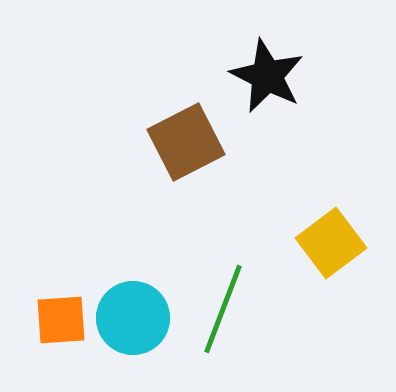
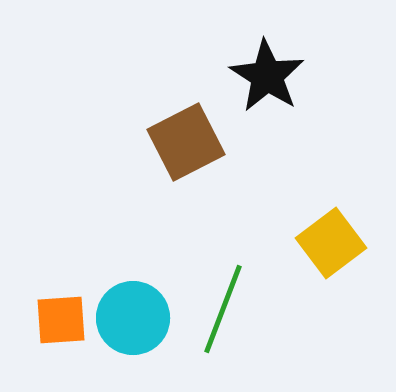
black star: rotated 6 degrees clockwise
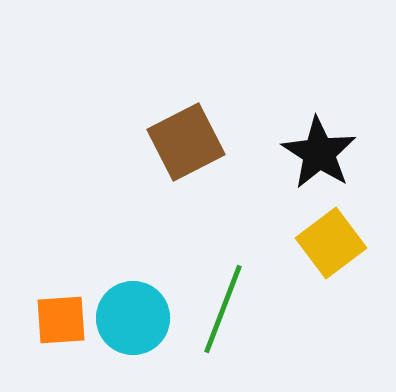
black star: moved 52 px right, 77 px down
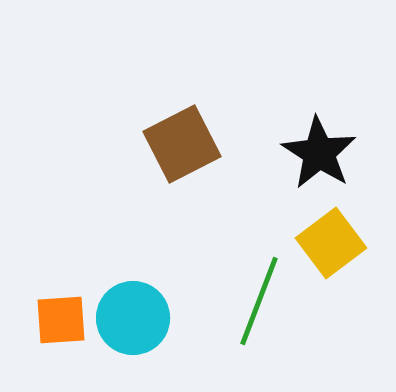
brown square: moved 4 px left, 2 px down
green line: moved 36 px right, 8 px up
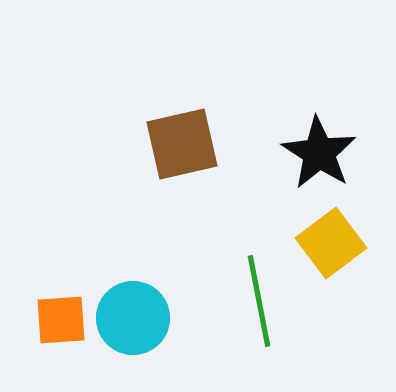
brown square: rotated 14 degrees clockwise
green line: rotated 32 degrees counterclockwise
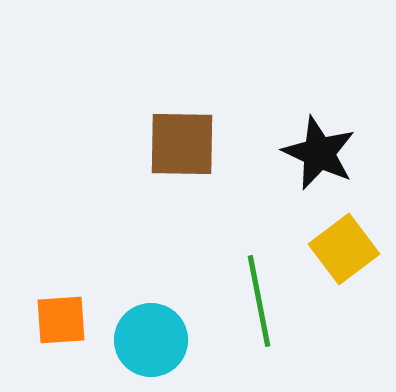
brown square: rotated 14 degrees clockwise
black star: rotated 8 degrees counterclockwise
yellow square: moved 13 px right, 6 px down
cyan circle: moved 18 px right, 22 px down
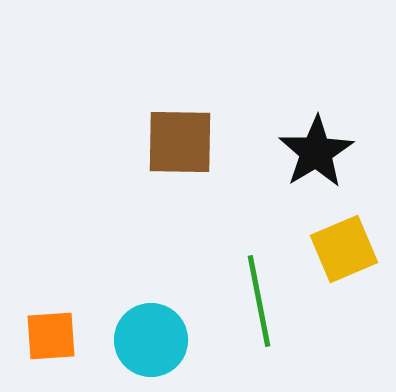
brown square: moved 2 px left, 2 px up
black star: moved 3 px left, 1 px up; rotated 16 degrees clockwise
yellow square: rotated 14 degrees clockwise
orange square: moved 10 px left, 16 px down
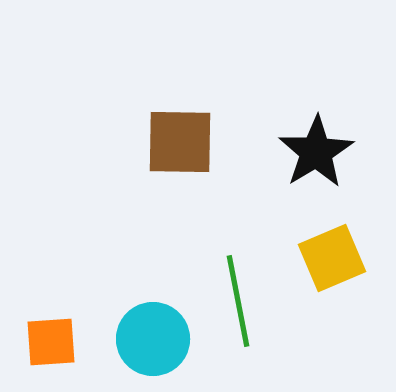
yellow square: moved 12 px left, 9 px down
green line: moved 21 px left
orange square: moved 6 px down
cyan circle: moved 2 px right, 1 px up
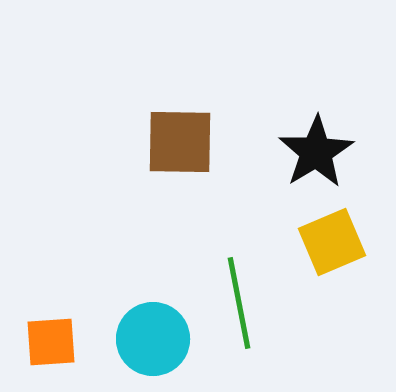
yellow square: moved 16 px up
green line: moved 1 px right, 2 px down
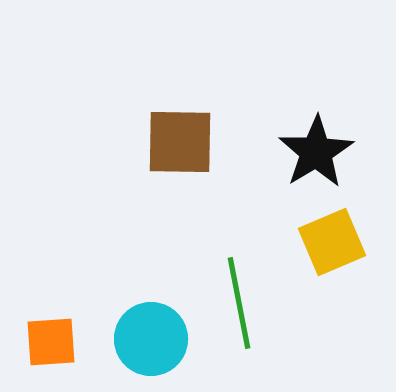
cyan circle: moved 2 px left
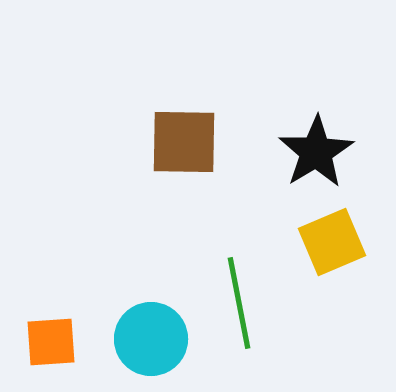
brown square: moved 4 px right
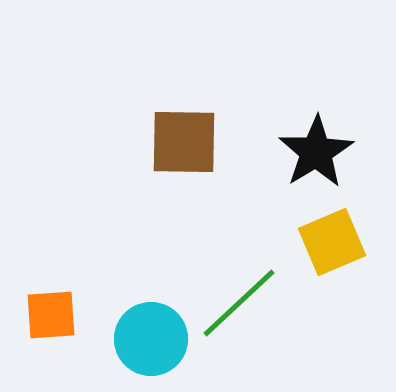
green line: rotated 58 degrees clockwise
orange square: moved 27 px up
